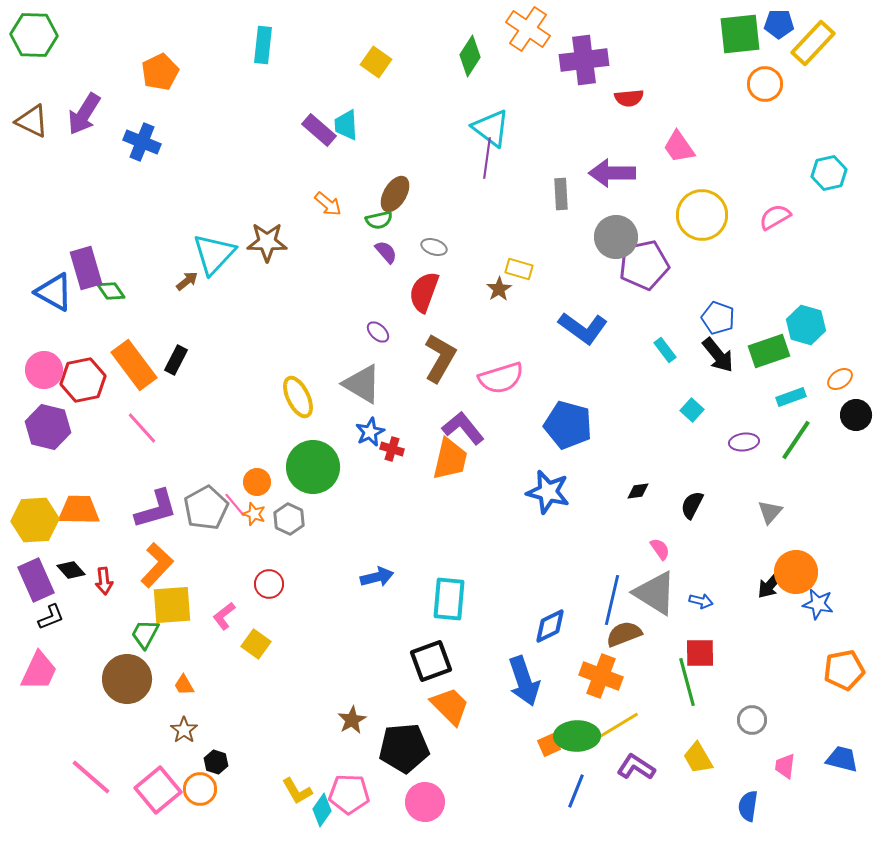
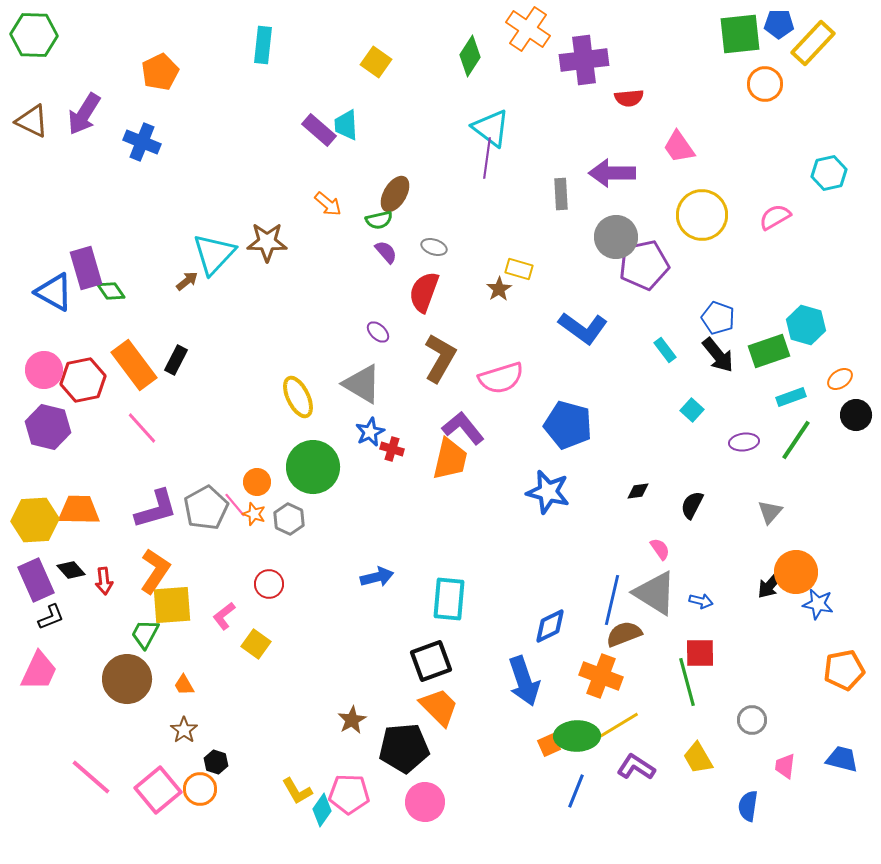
orange L-shape at (157, 565): moved 2 px left, 6 px down; rotated 9 degrees counterclockwise
orange trapezoid at (450, 706): moved 11 px left, 1 px down
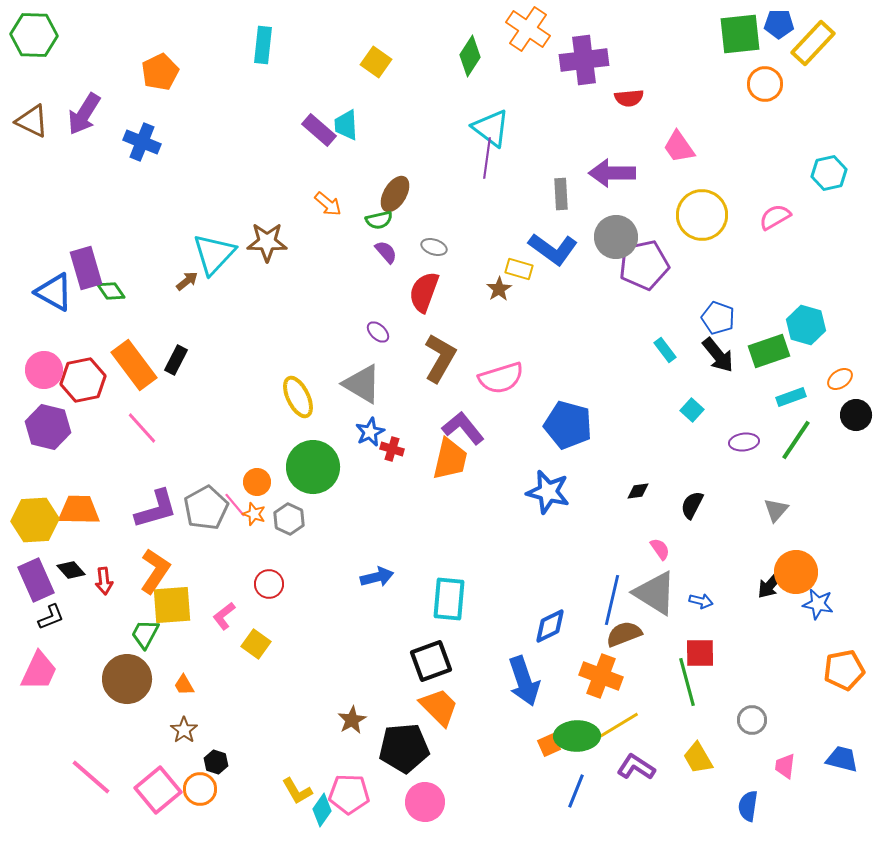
blue L-shape at (583, 328): moved 30 px left, 79 px up
gray triangle at (770, 512): moved 6 px right, 2 px up
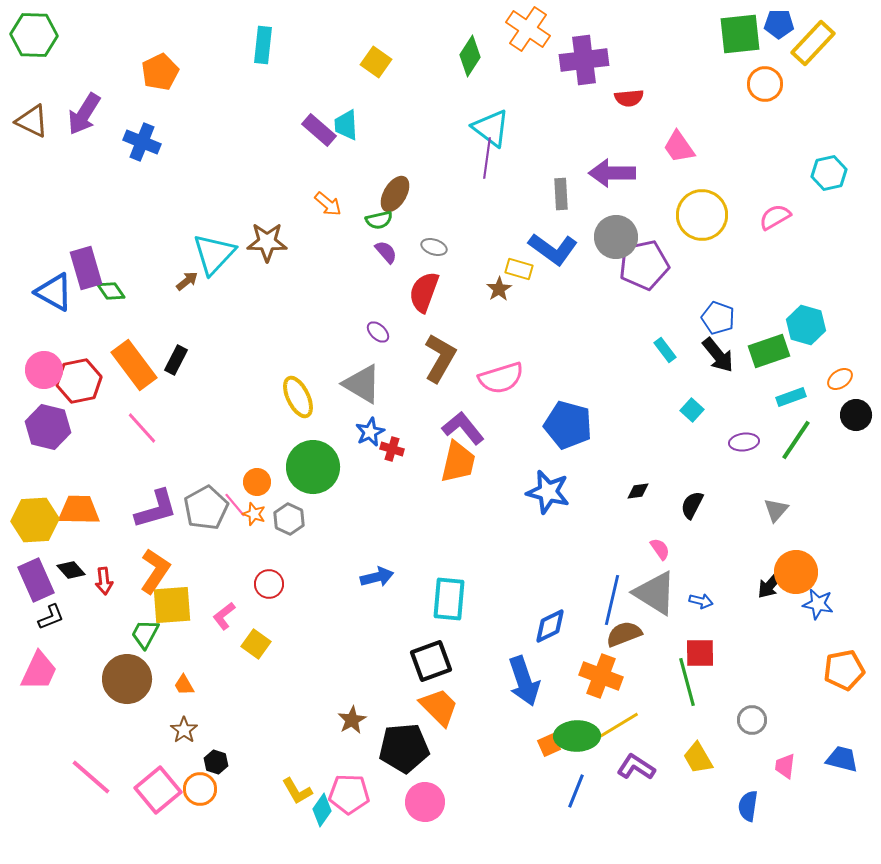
red hexagon at (83, 380): moved 4 px left, 1 px down
orange trapezoid at (450, 459): moved 8 px right, 3 px down
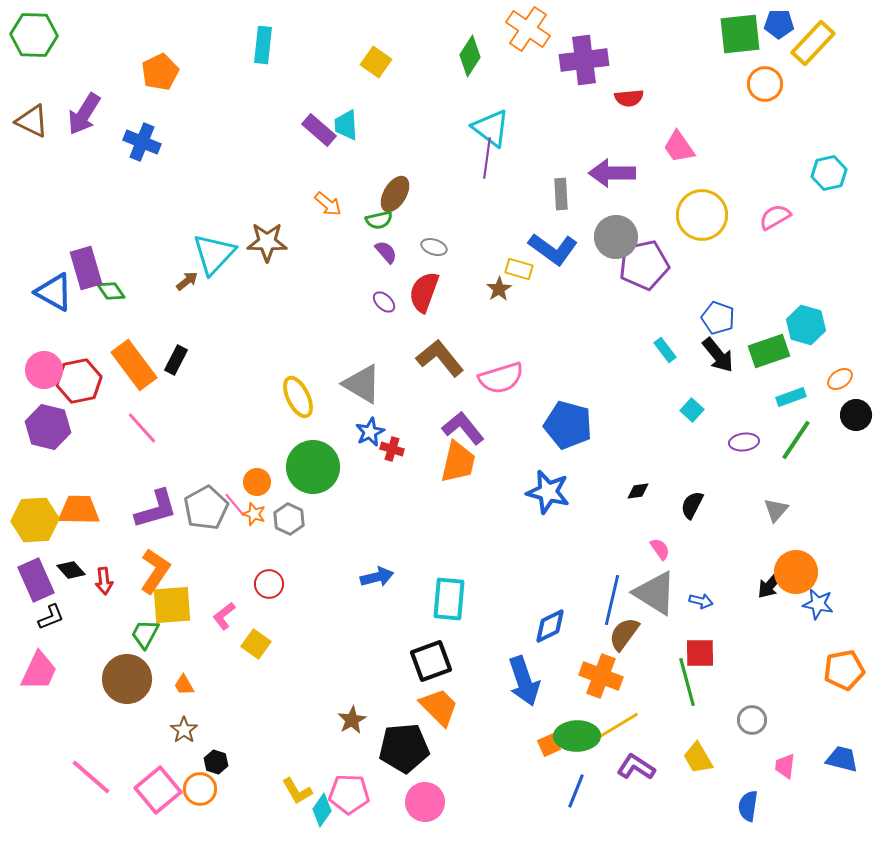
purple ellipse at (378, 332): moved 6 px right, 30 px up
brown L-shape at (440, 358): rotated 69 degrees counterclockwise
brown semicircle at (624, 634): rotated 33 degrees counterclockwise
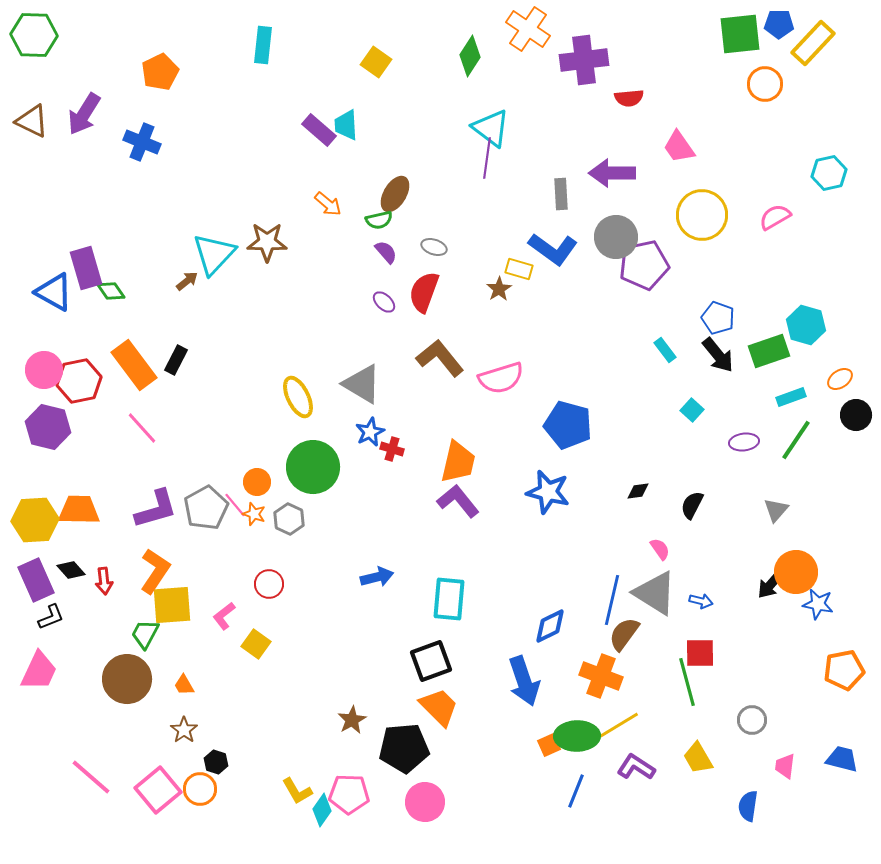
purple L-shape at (463, 428): moved 5 px left, 73 px down
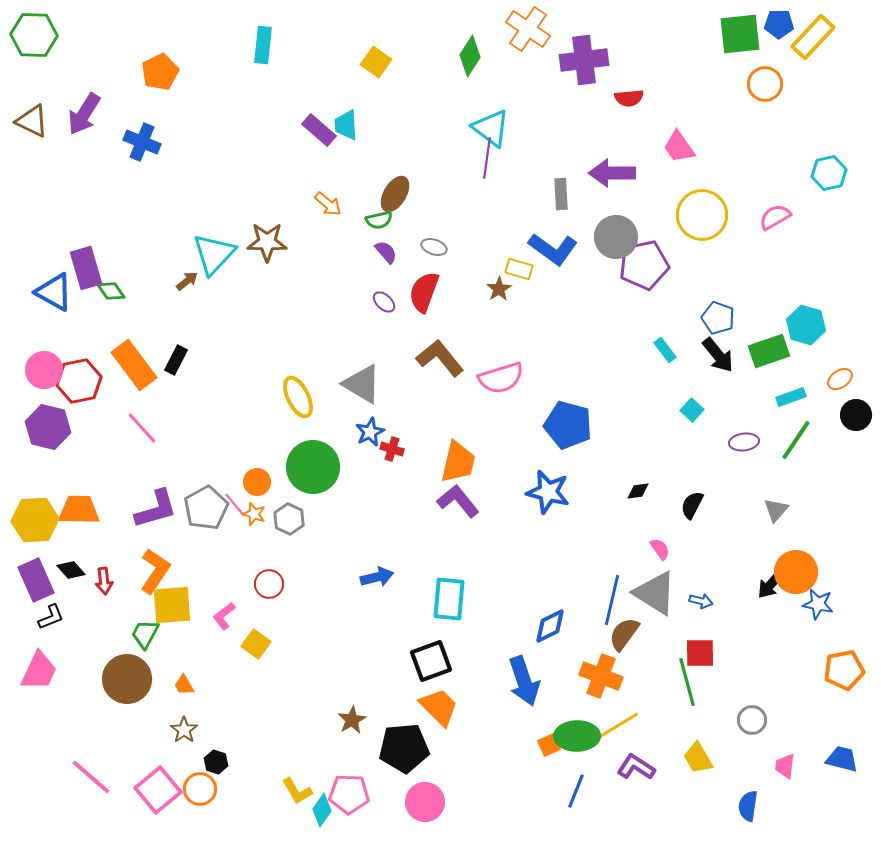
yellow rectangle at (813, 43): moved 6 px up
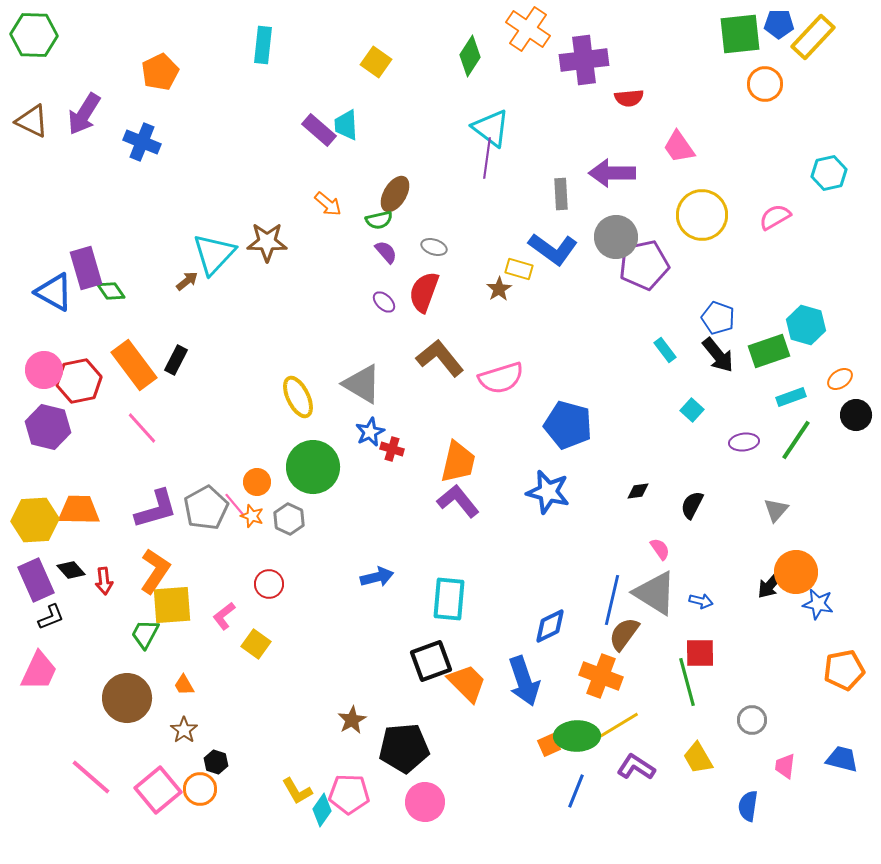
orange star at (254, 514): moved 2 px left, 2 px down
brown circle at (127, 679): moved 19 px down
orange trapezoid at (439, 707): moved 28 px right, 24 px up
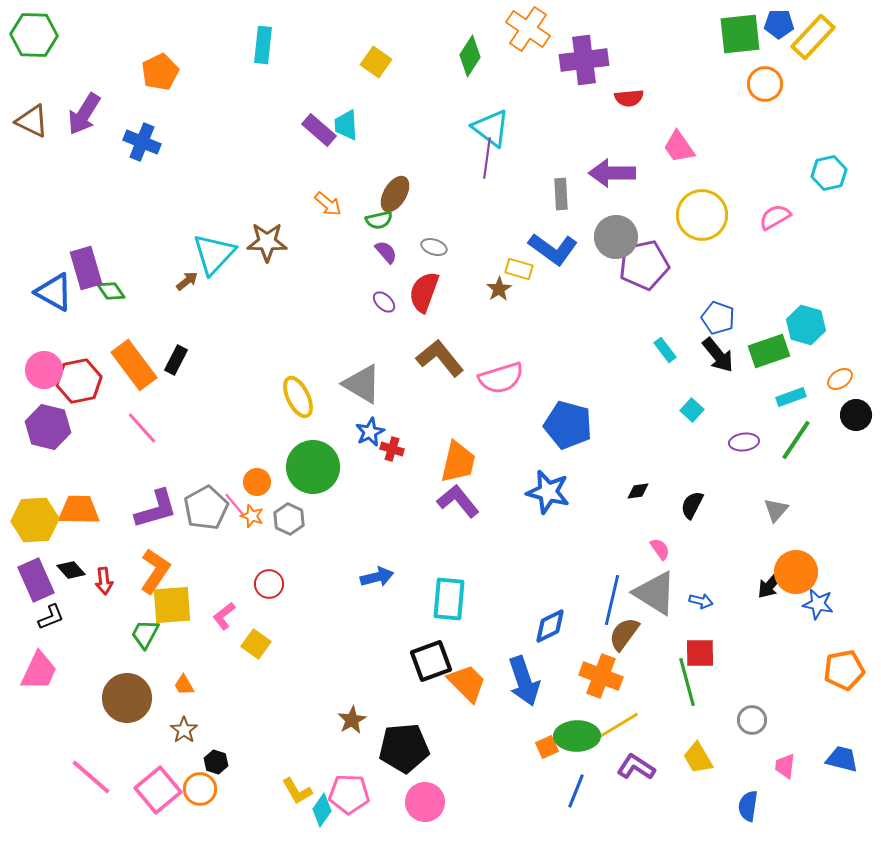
orange square at (549, 745): moved 2 px left, 2 px down
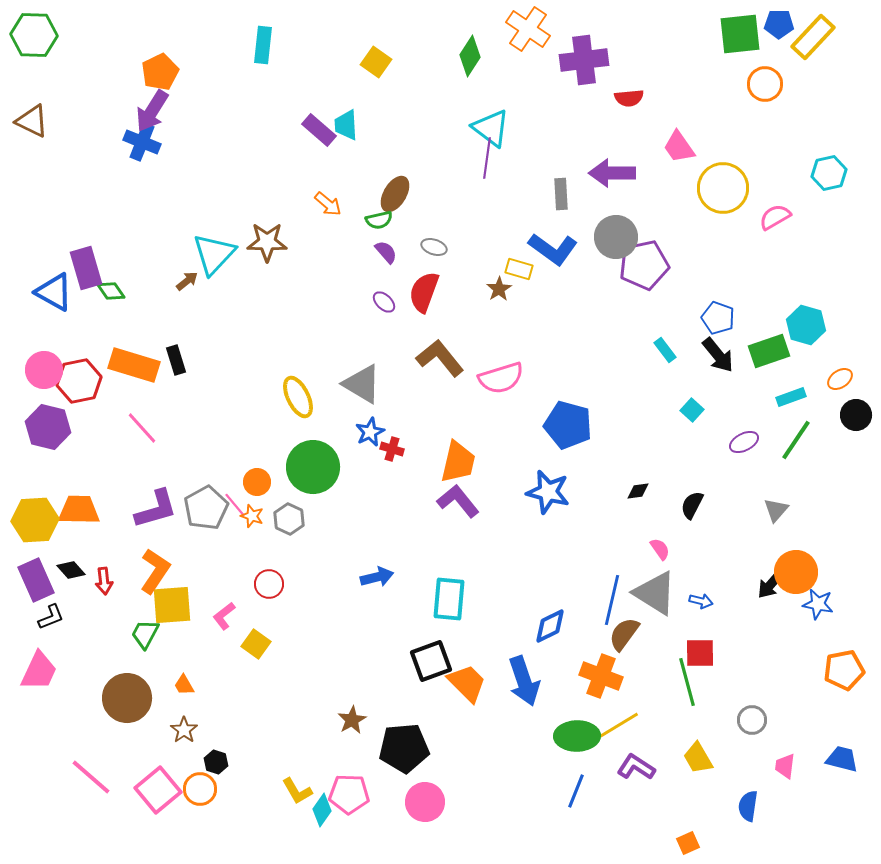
purple arrow at (84, 114): moved 68 px right, 3 px up
yellow circle at (702, 215): moved 21 px right, 27 px up
black rectangle at (176, 360): rotated 44 degrees counterclockwise
orange rectangle at (134, 365): rotated 36 degrees counterclockwise
purple ellipse at (744, 442): rotated 20 degrees counterclockwise
orange square at (547, 747): moved 141 px right, 96 px down
